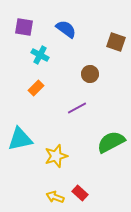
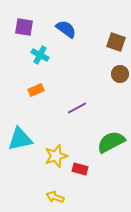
brown circle: moved 30 px right
orange rectangle: moved 2 px down; rotated 21 degrees clockwise
red rectangle: moved 24 px up; rotated 28 degrees counterclockwise
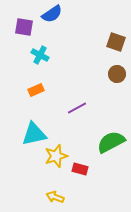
blue semicircle: moved 14 px left, 15 px up; rotated 110 degrees clockwise
brown circle: moved 3 px left
cyan triangle: moved 14 px right, 5 px up
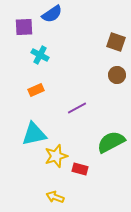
purple square: rotated 12 degrees counterclockwise
brown circle: moved 1 px down
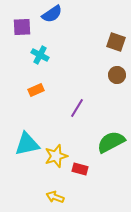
purple square: moved 2 px left
purple line: rotated 30 degrees counterclockwise
cyan triangle: moved 7 px left, 10 px down
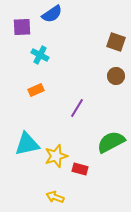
brown circle: moved 1 px left, 1 px down
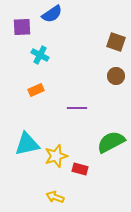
purple line: rotated 60 degrees clockwise
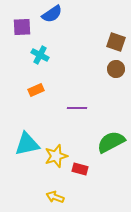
brown circle: moved 7 px up
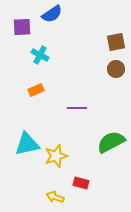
brown square: rotated 30 degrees counterclockwise
red rectangle: moved 1 px right, 14 px down
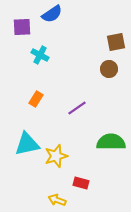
brown circle: moved 7 px left
orange rectangle: moved 9 px down; rotated 35 degrees counterclockwise
purple line: rotated 36 degrees counterclockwise
green semicircle: rotated 28 degrees clockwise
yellow arrow: moved 2 px right, 3 px down
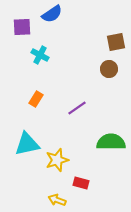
yellow star: moved 1 px right, 4 px down
